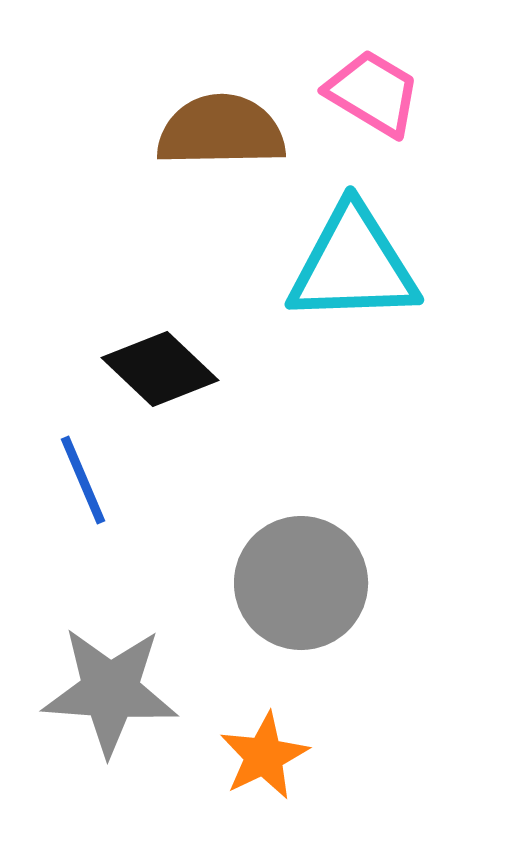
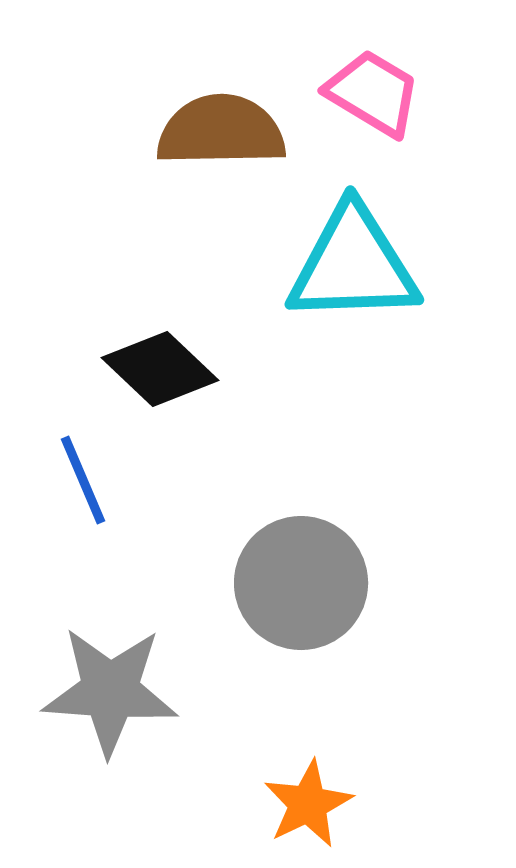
orange star: moved 44 px right, 48 px down
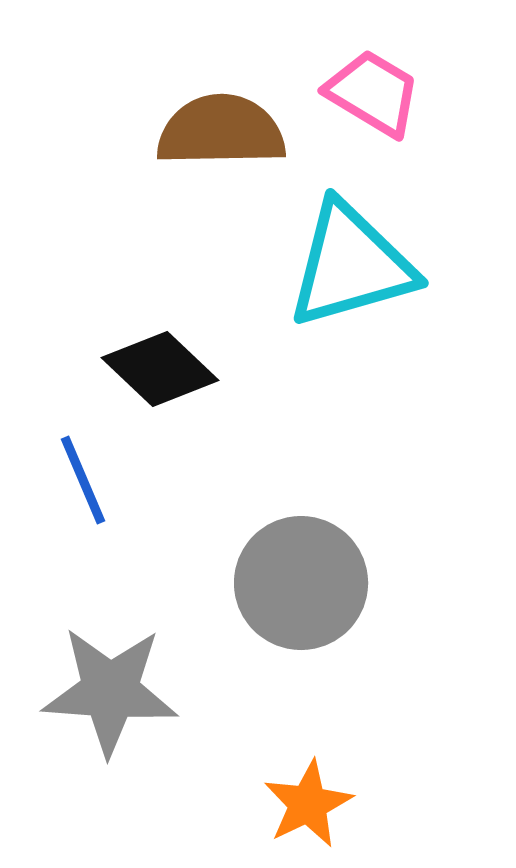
cyan triangle: moved 2 px left; rotated 14 degrees counterclockwise
